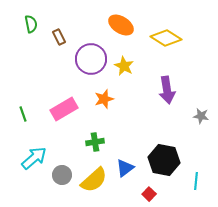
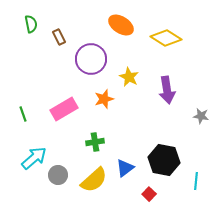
yellow star: moved 5 px right, 11 px down
gray circle: moved 4 px left
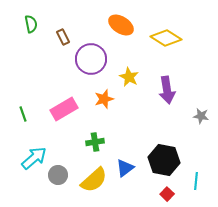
brown rectangle: moved 4 px right
red square: moved 18 px right
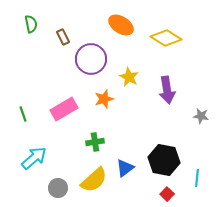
gray circle: moved 13 px down
cyan line: moved 1 px right, 3 px up
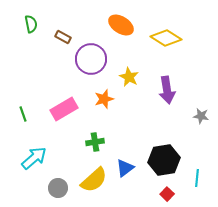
brown rectangle: rotated 35 degrees counterclockwise
black hexagon: rotated 20 degrees counterclockwise
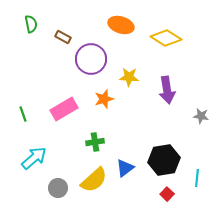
orange ellipse: rotated 15 degrees counterclockwise
yellow star: rotated 24 degrees counterclockwise
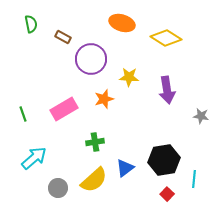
orange ellipse: moved 1 px right, 2 px up
cyan line: moved 3 px left, 1 px down
